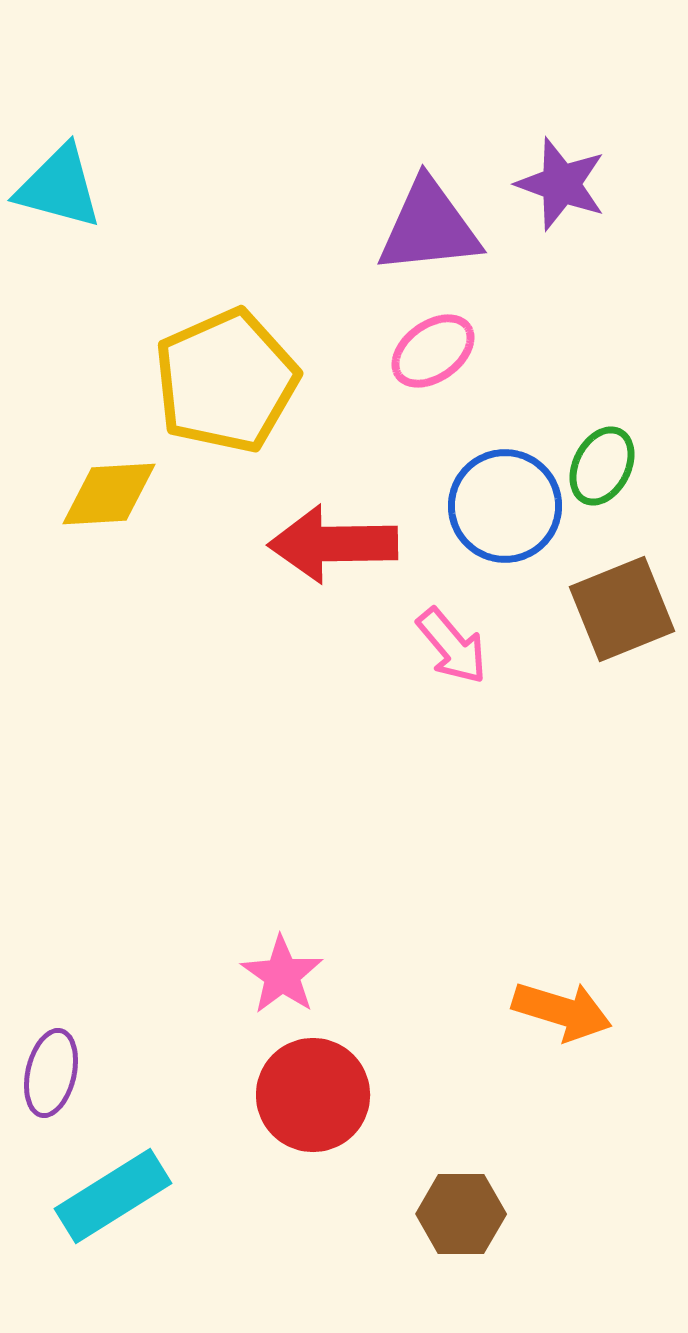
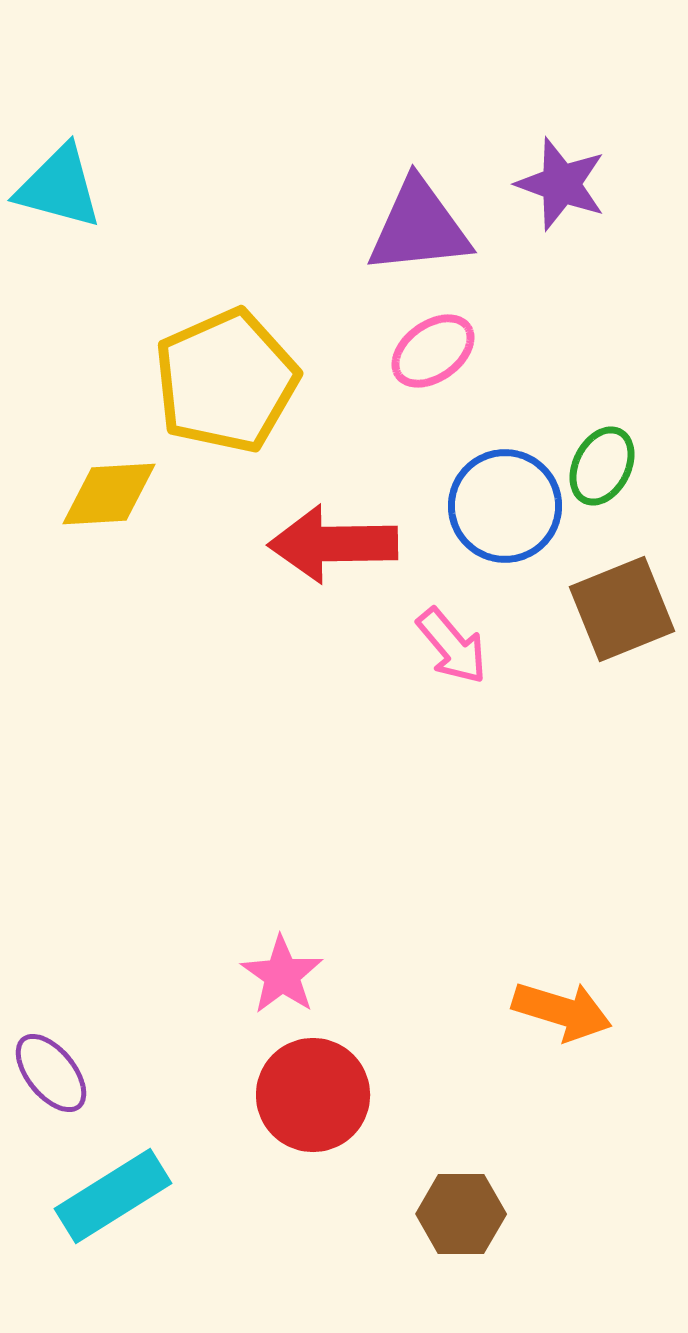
purple triangle: moved 10 px left
purple ellipse: rotated 52 degrees counterclockwise
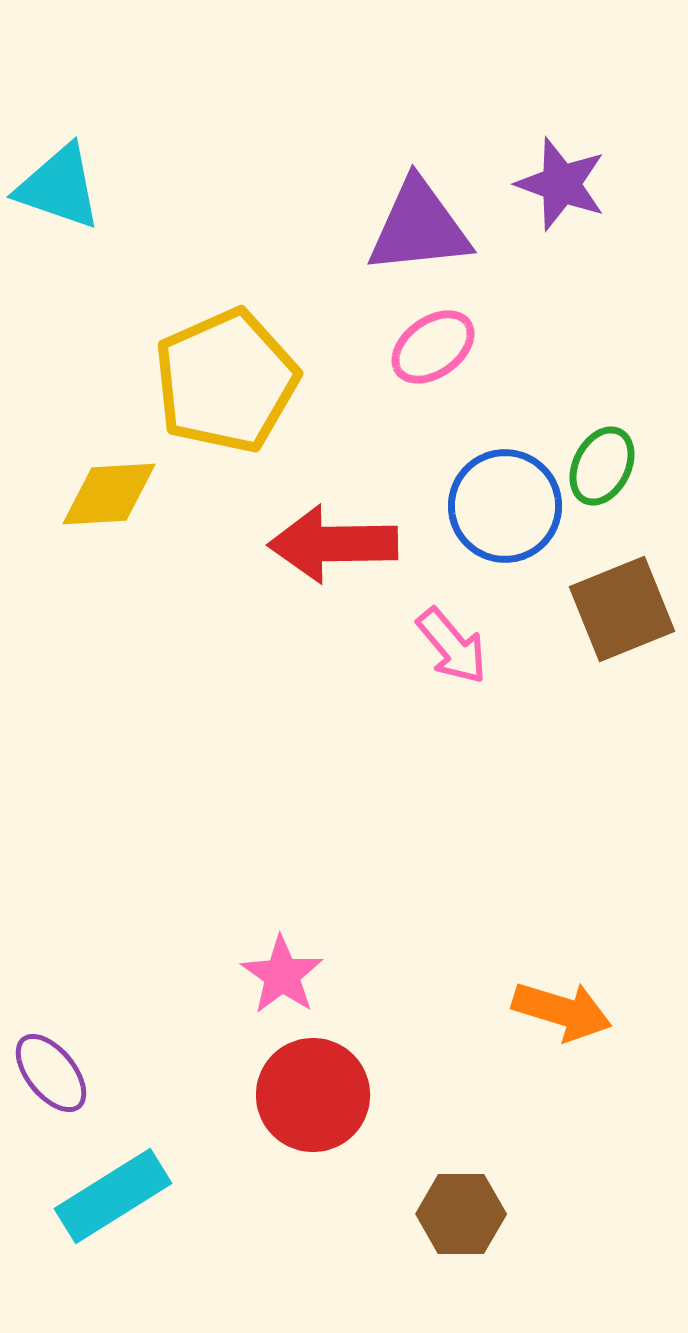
cyan triangle: rotated 4 degrees clockwise
pink ellipse: moved 4 px up
